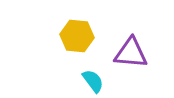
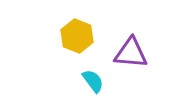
yellow hexagon: rotated 16 degrees clockwise
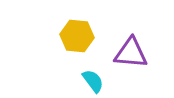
yellow hexagon: rotated 16 degrees counterclockwise
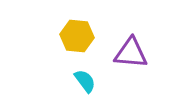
cyan semicircle: moved 8 px left
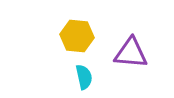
cyan semicircle: moved 1 px left, 4 px up; rotated 25 degrees clockwise
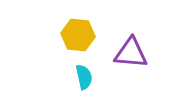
yellow hexagon: moved 1 px right, 1 px up
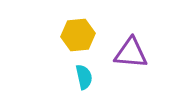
yellow hexagon: rotated 12 degrees counterclockwise
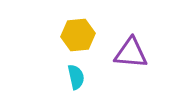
cyan semicircle: moved 8 px left
